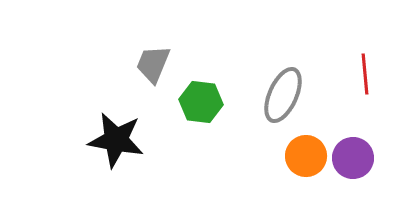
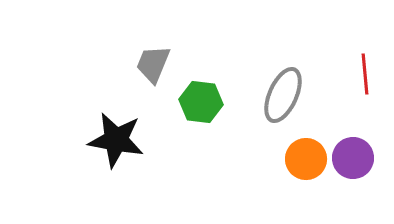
orange circle: moved 3 px down
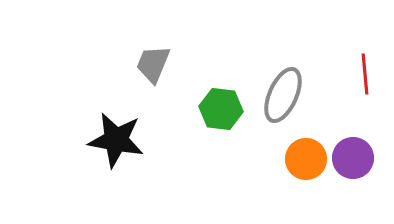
green hexagon: moved 20 px right, 7 px down
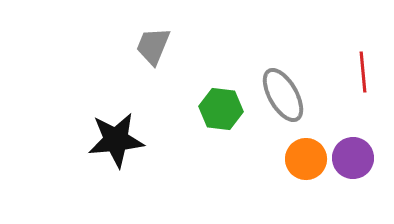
gray trapezoid: moved 18 px up
red line: moved 2 px left, 2 px up
gray ellipse: rotated 54 degrees counterclockwise
black star: rotated 16 degrees counterclockwise
